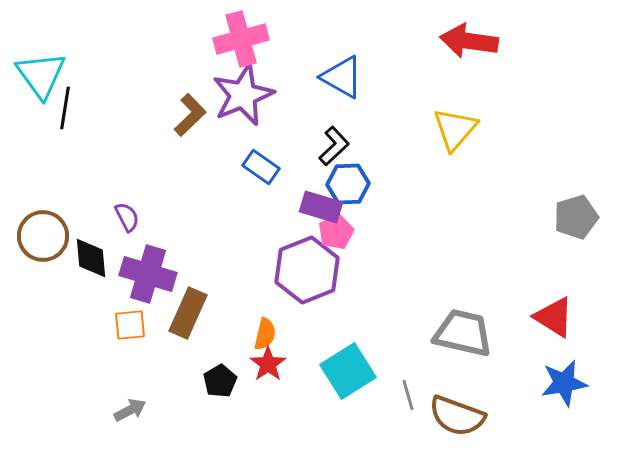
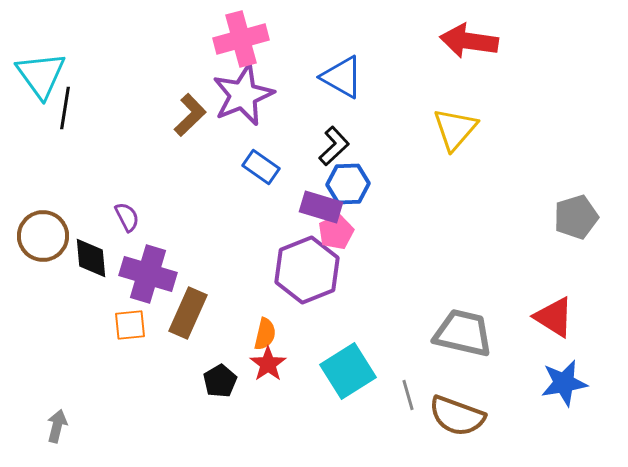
gray arrow: moved 73 px left, 16 px down; rotated 48 degrees counterclockwise
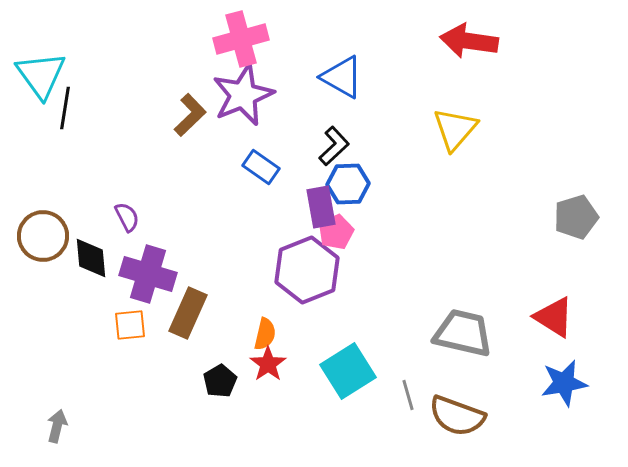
purple rectangle: rotated 63 degrees clockwise
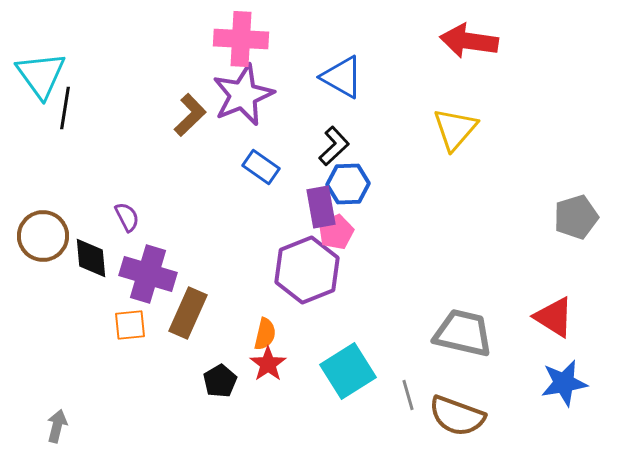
pink cross: rotated 18 degrees clockwise
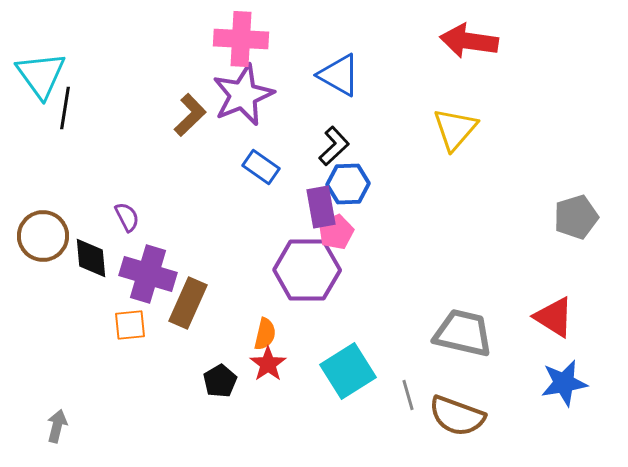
blue triangle: moved 3 px left, 2 px up
purple hexagon: rotated 22 degrees clockwise
brown rectangle: moved 10 px up
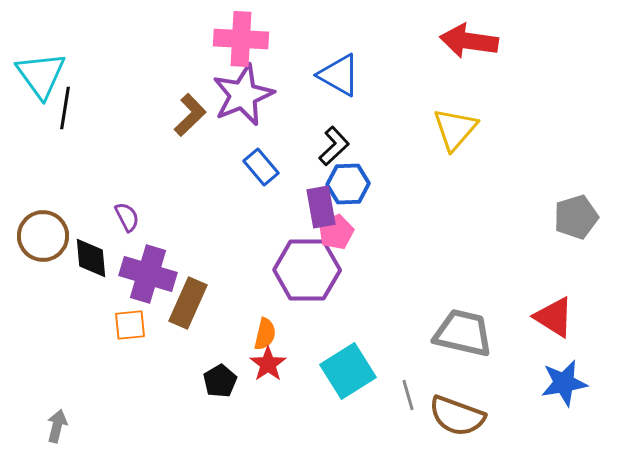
blue rectangle: rotated 15 degrees clockwise
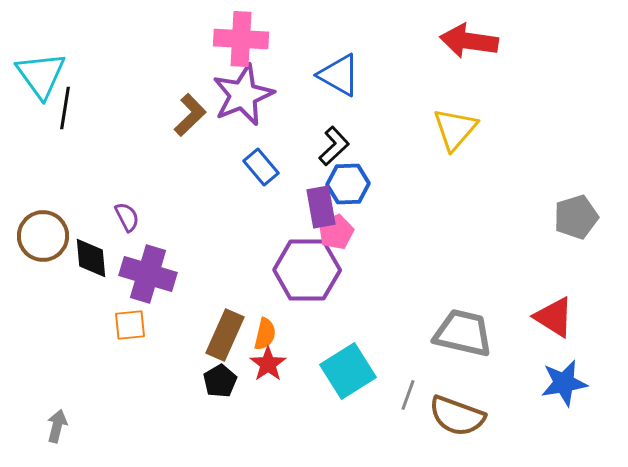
brown rectangle: moved 37 px right, 32 px down
gray line: rotated 36 degrees clockwise
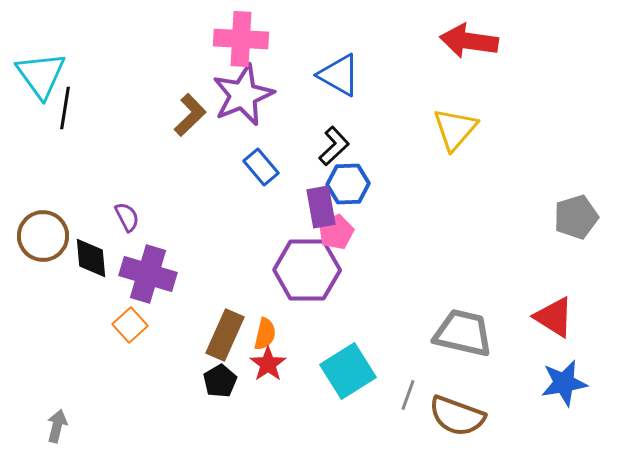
orange square: rotated 36 degrees counterclockwise
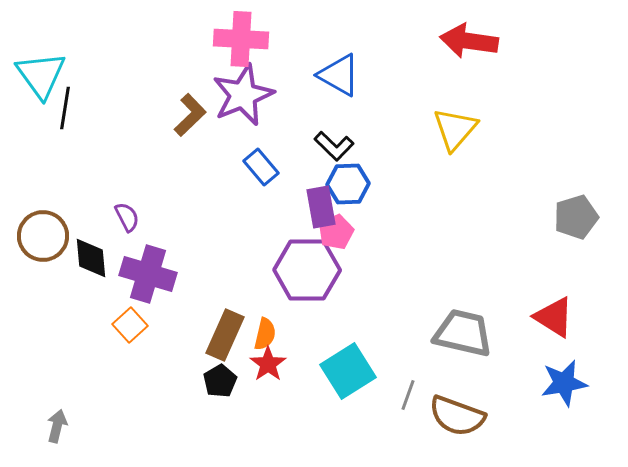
black L-shape: rotated 87 degrees clockwise
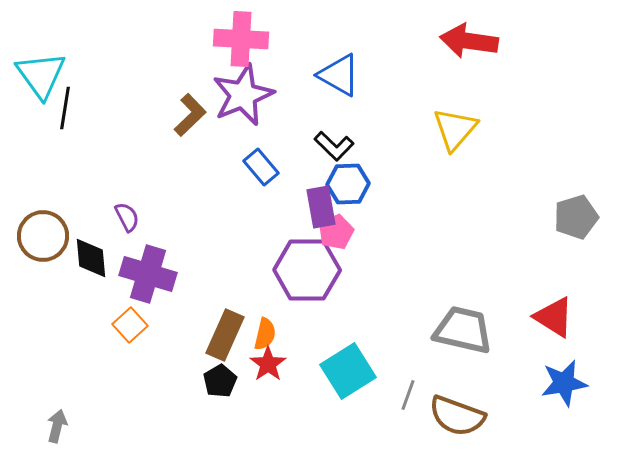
gray trapezoid: moved 3 px up
